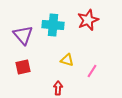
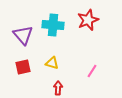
yellow triangle: moved 15 px left, 3 px down
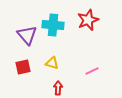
purple triangle: moved 4 px right
pink line: rotated 32 degrees clockwise
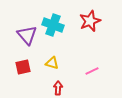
red star: moved 2 px right, 1 px down
cyan cross: rotated 15 degrees clockwise
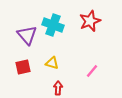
pink line: rotated 24 degrees counterclockwise
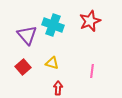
red square: rotated 28 degrees counterclockwise
pink line: rotated 32 degrees counterclockwise
